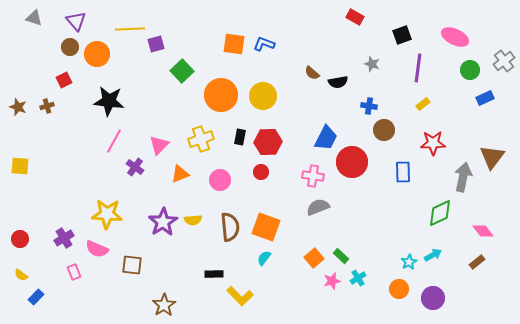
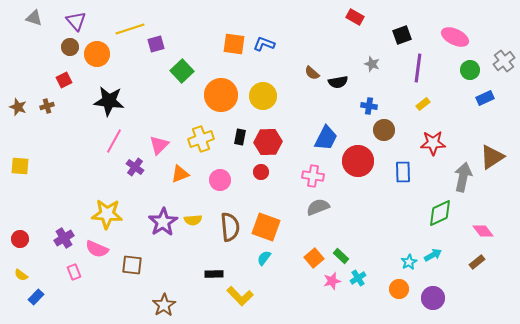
yellow line at (130, 29): rotated 16 degrees counterclockwise
brown triangle at (492, 157): rotated 20 degrees clockwise
red circle at (352, 162): moved 6 px right, 1 px up
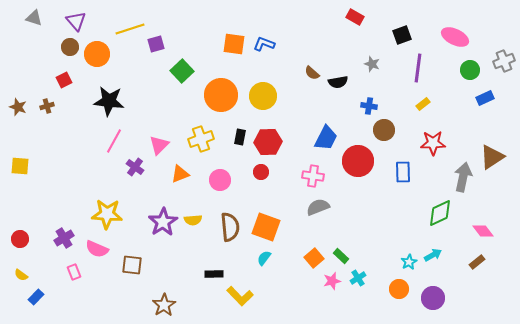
gray cross at (504, 61): rotated 15 degrees clockwise
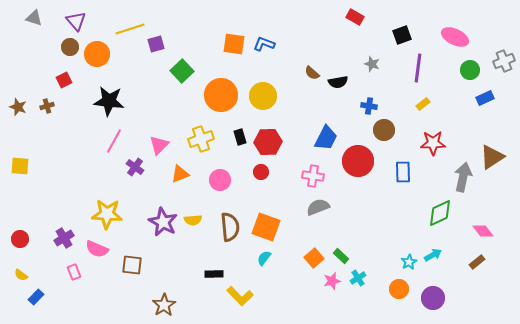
black rectangle at (240, 137): rotated 28 degrees counterclockwise
purple star at (163, 222): rotated 12 degrees counterclockwise
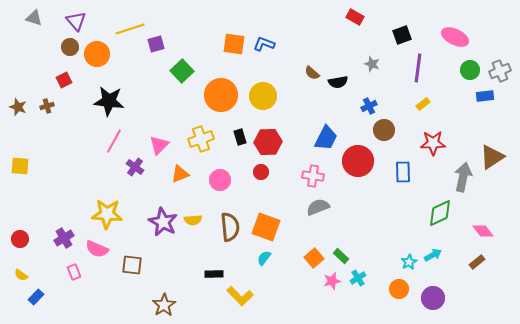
gray cross at (504, 61): moved 4 px left, 10 px down
blue rectangle at (485, 98): moved 2 px up; rotated 18 degrees clockwise
blue cross at (369, 106): rotated 35 degrees counterclockwise
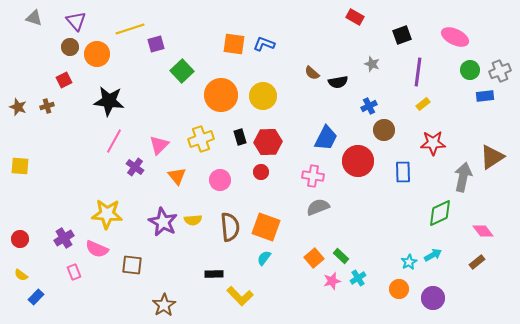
purple line at (418, 68): moved 4 px down
orange triangle at (180, 174): moved 3 px left, 2 px down; rotated 48 degrees counterclockwise
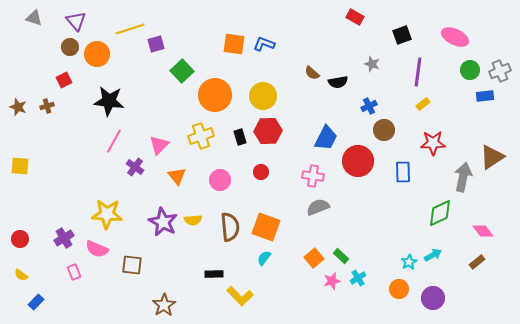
orange circle at (221, 95): moved 6 px left
yellow cross at (201, 139): moved 3 px up
red hexagon at (268, 142): moved 11 px up
blue rectangle at (36, 297): moved 5 px down
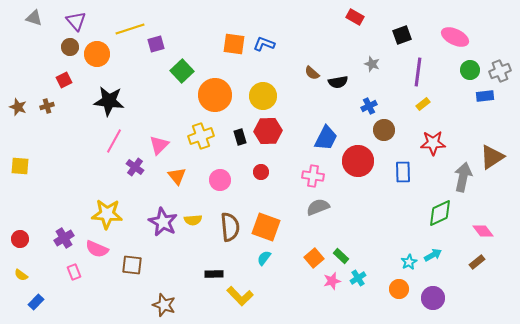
brown star at (164, 305): rotated 20 degrees counterclockwise
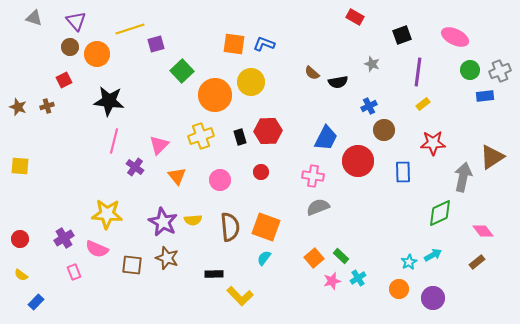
yellow circle at (263, 96): moved 12 px left, 14 px up
pink line at (114, 141): rotated 15 degrees counterclockwise
brown star at (164, 305): moved 3 px right, 47 px up
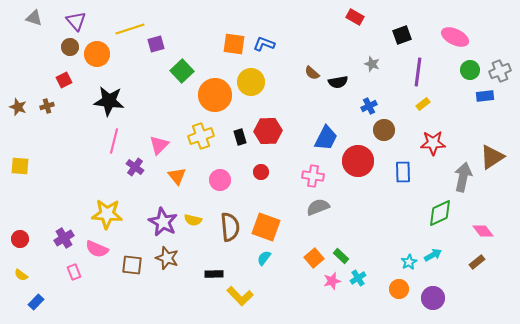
yellow semicircle at (193, 220): rotated 18 degrees clockwise
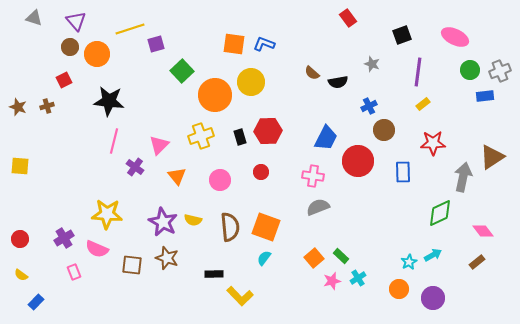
red rectangle at (355, 17): moved 7 px left, 1 px down; rotated 24 degrees clockwise
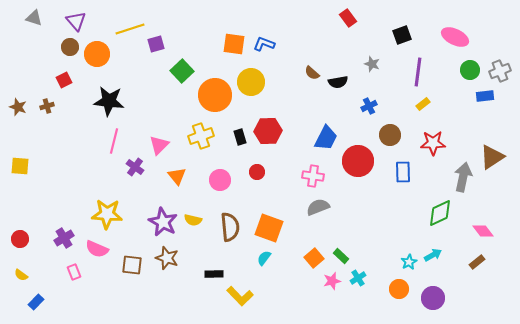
brown circle at (384, 130): moved 6 px right, 5 px down
red circle at (261, 172): moved 4 px left
orange square at (266, 227): moved 3 px right, 1 px down
